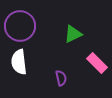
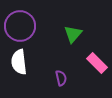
green triangle: rotated 24 degrees counterclockwise
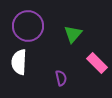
purple circle: moved 8 px right
white semicircle: rotated 10 degrees clockwise
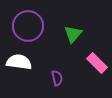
white semicircle: rotated 95 degrees clockwise
purple semicircle: moved 4 px left
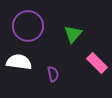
purple semicircle: moved 4 px left, 4 px up
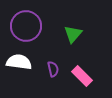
purple circle: moved 2 px left
pink rectangle: moved 15 px left, 13 px down
purple semicircle: moved 5 px up
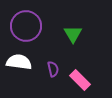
green triangle: rotated 12 degrees counterclockwise
pink rectangle: moved 2 px left, 4 px down
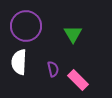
white semicircle: rotated 95 degrees counterclockwise
pink rectangle: moved 2 px left
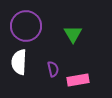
pink rectangle: rotated 55 degrees counterclockwise
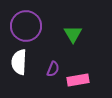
purple semicircle: rotated 35 degrees clockwise
